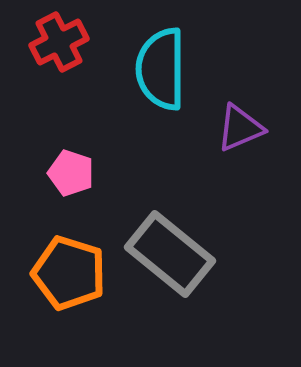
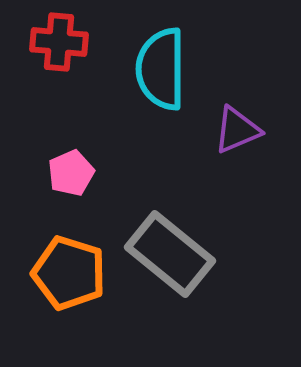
red cross: rotated 32 degrees clockwise
purple triangle: moved 3 px left, 2 px down
pink pentagon: rotated 30 degrees clockwise
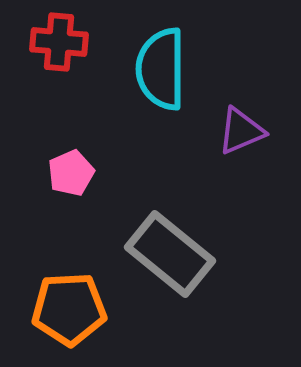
purple triangle: moved 4 px right, 1 px down
orange pentagon: moved 36 px down; rotated 20 degrees counterclockwise
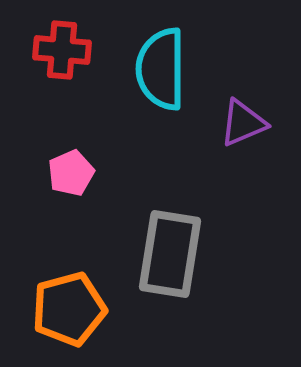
red cross: moved 3 px right, 8 px down
purple triangle: moved 2 px right, 8 px up
gray rectangle: rotated 60 degrees clockwise
orange pentagon: rotated 12 degrees counterclockwise
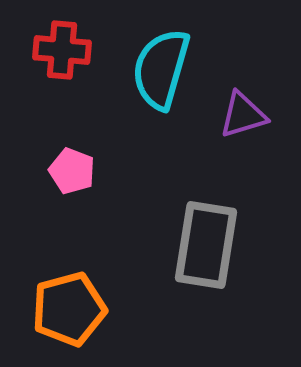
cyan semicircle: rotated 16 degrees clockwise
purple triangle: moved 8 px up; rotated 6 degrees clockwise
pink pentagon: moved 1 px right, 2 px up; rotated 27 degrees counterclockwise
gray rectangle: moved 36 px right, 9 px up
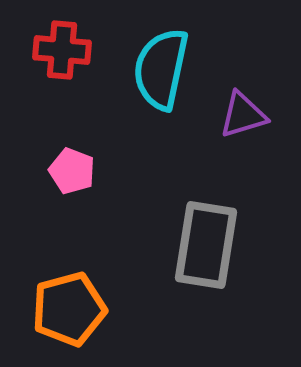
cyan semicircle: rotated 4 degrees counterclockwise
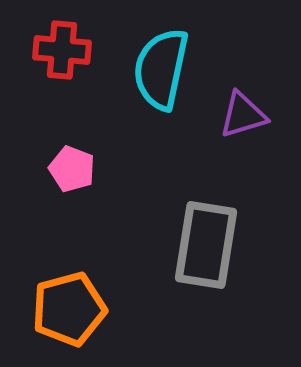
pink pentagon: moved 2 px up
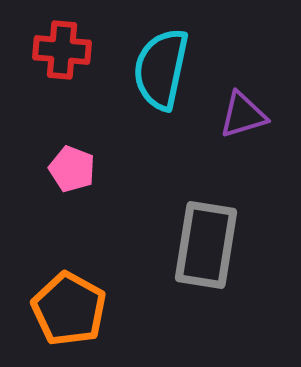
orange pentagon: rotated 28 degrees counterclockwise
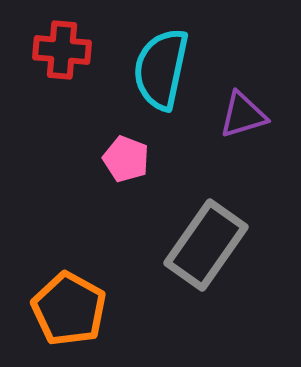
pink pentagon: moved 54 px right, 10 px up
gray rectangle: rotated 26 degrees clockwise
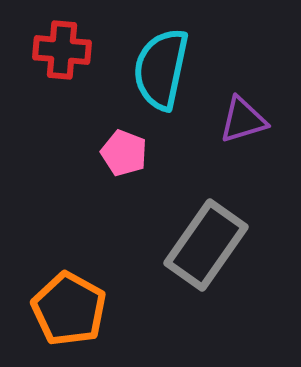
purple triangle: moved 5 px down
pink pentagon: moved 2 px left, 6 px up
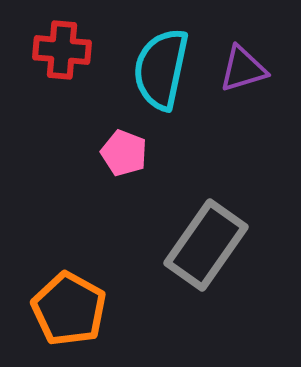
purple triangle: moved 51 px up
